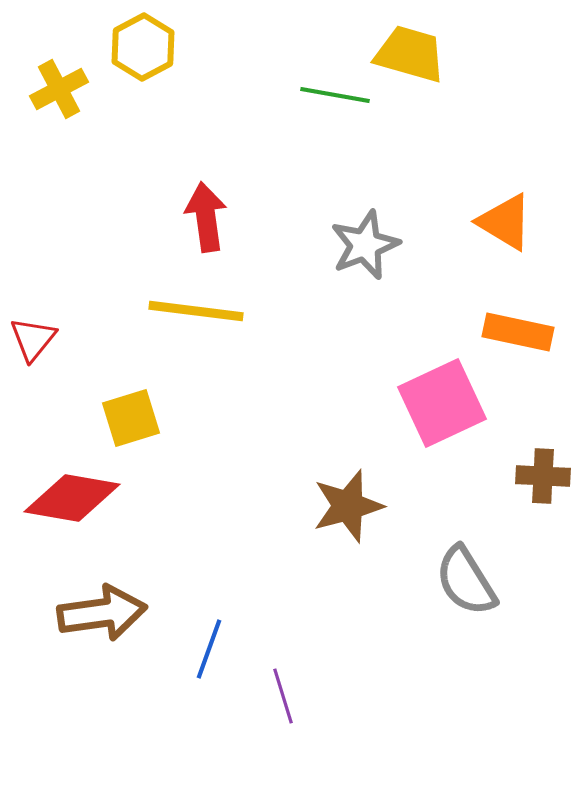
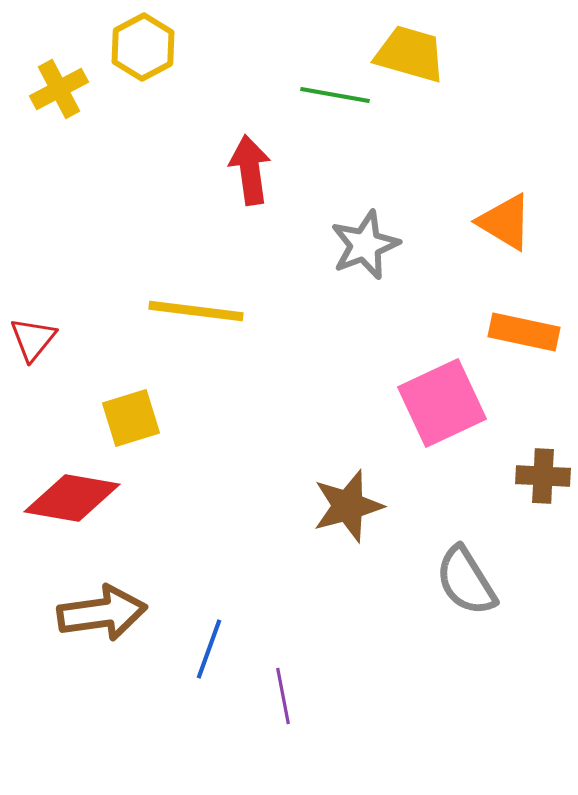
red arrow: moved 44 px right, 47 px up
orange rectangle: moved 6 px right
purple line: rotated 6 degrees clockwise
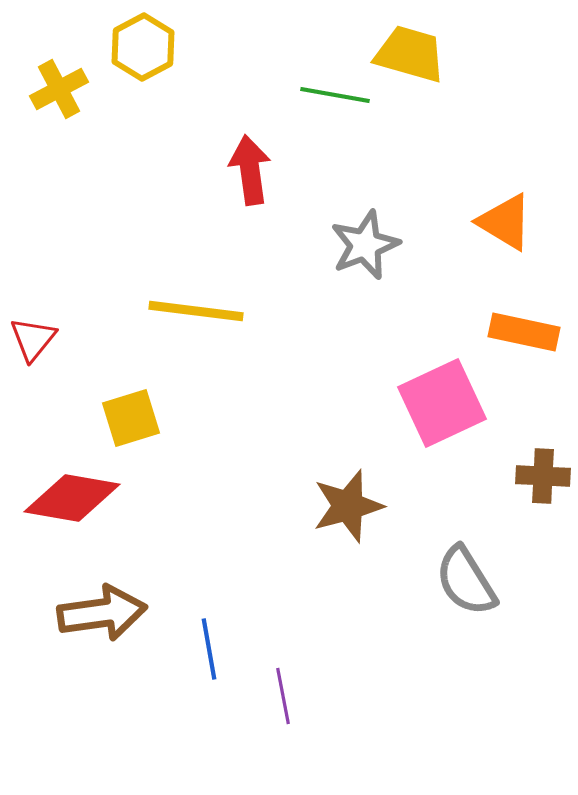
blue line: rotated 30 degrees counterclockwise
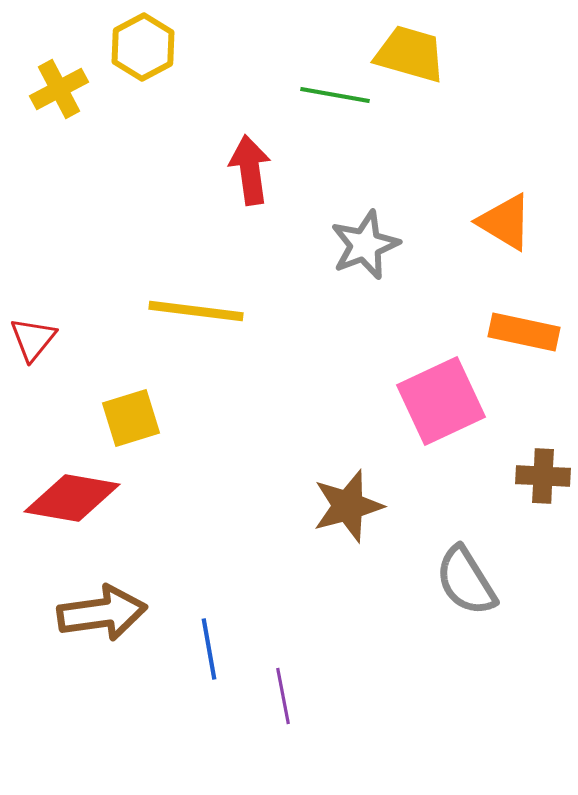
pink square: moved 1 px left, 2 px up
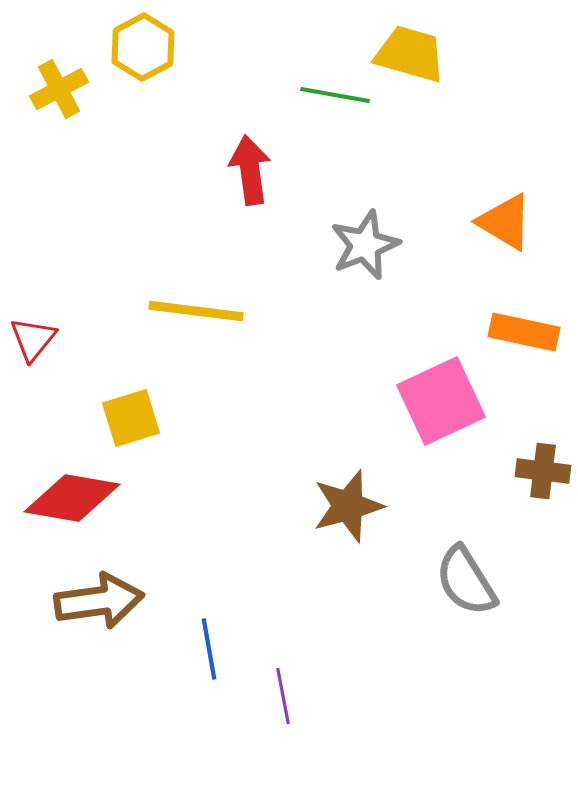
brown cross: moved 5 px up; rotated 4 degrees clockwise
brown arrow: moved 3 px left, 12 px up
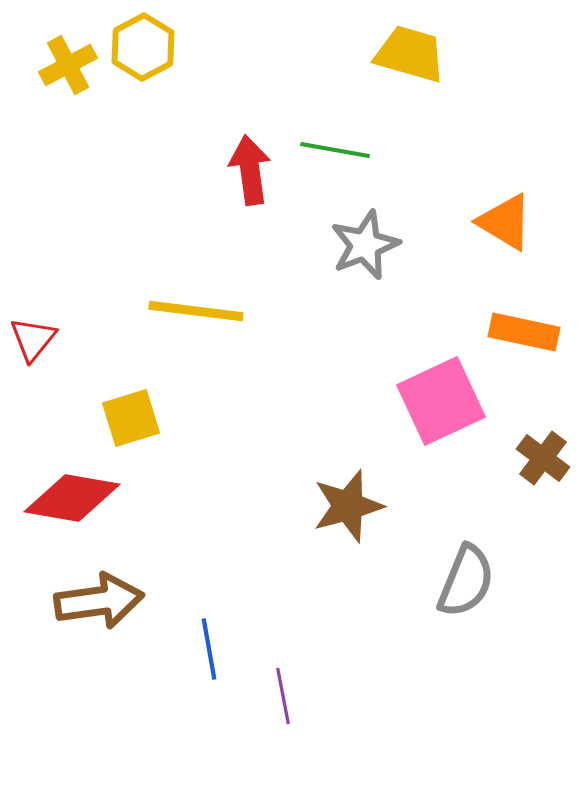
yellow cross: moved 9 px right, 24 px up
green line: moved 55 px down
brown cross: moved 13 px up; rotated 30 degrees clockwise
gray semicircle: rotated 126 degrees counterclockwise
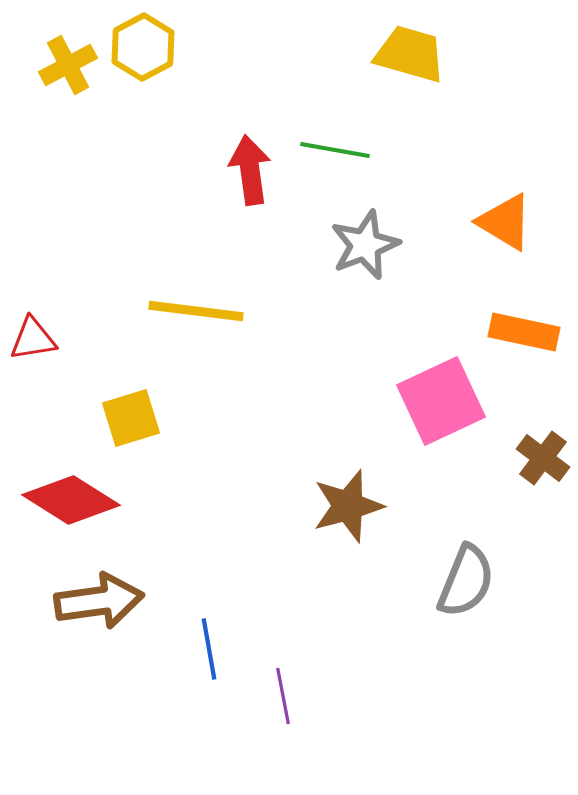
red triangle: rotated 42 degrees clockwise
red diamond: moved 1 px left, 2 px down; rotated 22 degrees clockwise
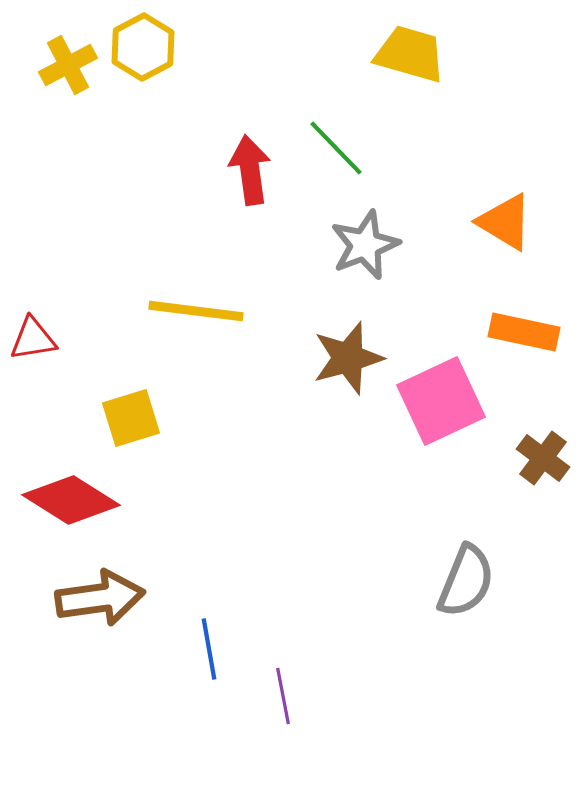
green line: moved 1 px right, 2 px up; rotated 36 degrees clockwise
brown star: moved 148 px up
brown arrow: moved 1 px right, 3 px up
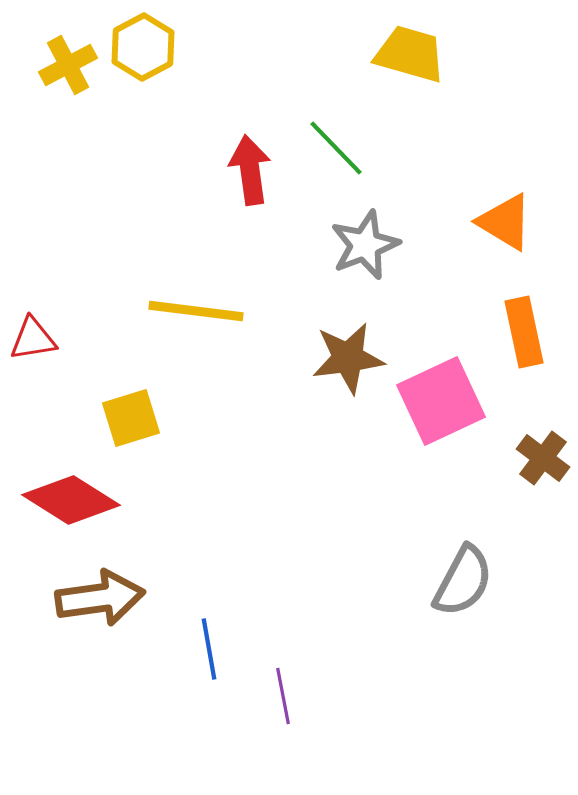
orange rectangle: rotated 66 degrees clockwise
brown star: rotated 8 degrees clockwise
gray semicircle: moved 3 px left; rotated 6 degrees clockwise
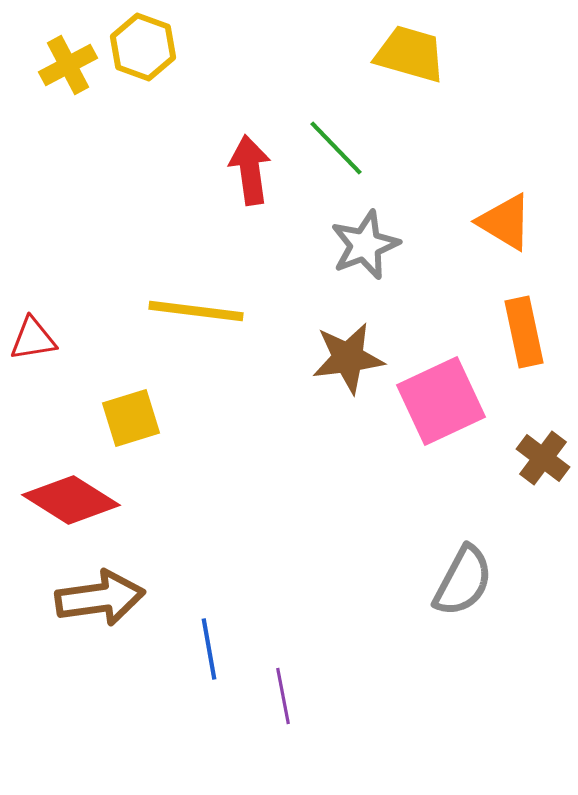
yellow hexagon: rotated 12 degrees counterclockwise
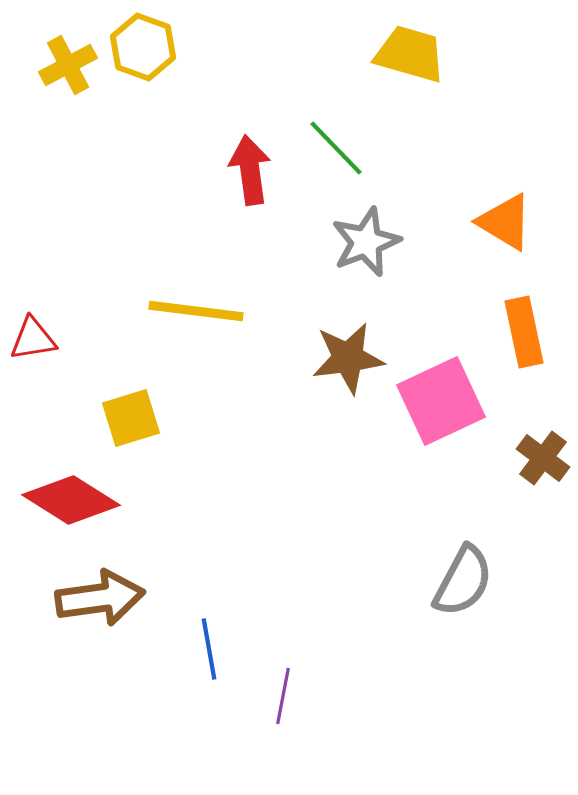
gray star: moved 1 px right, 3 px up
purple line: rotated 22 degrees clockwise
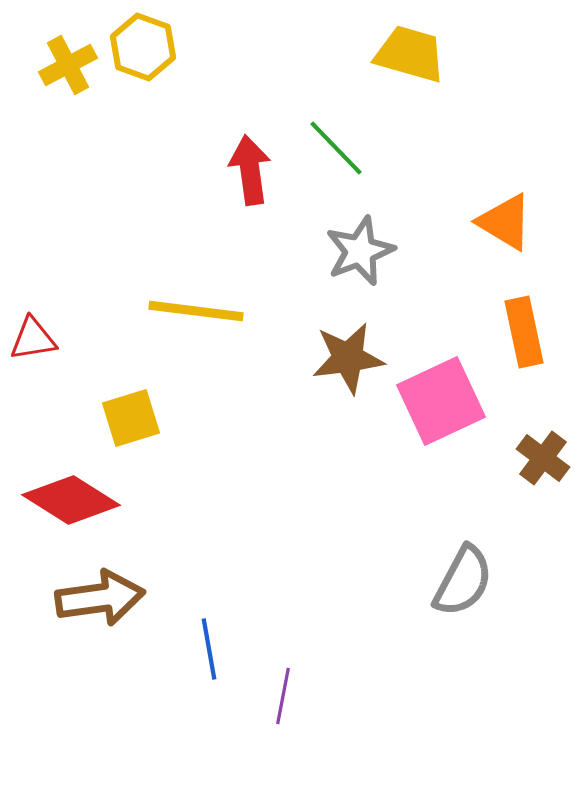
gray star: moved 6 px left, 9 px down
